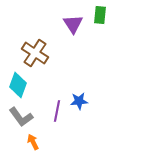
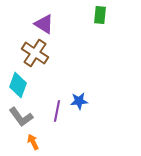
purple triangle: moved 29 px left; rotated 25 degrees counterclockwise
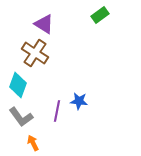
green rectangle: rotated 48 degrees clockwise
blue star: rotated 12 degrees clockwise
orange arrow: moved 1 px down
